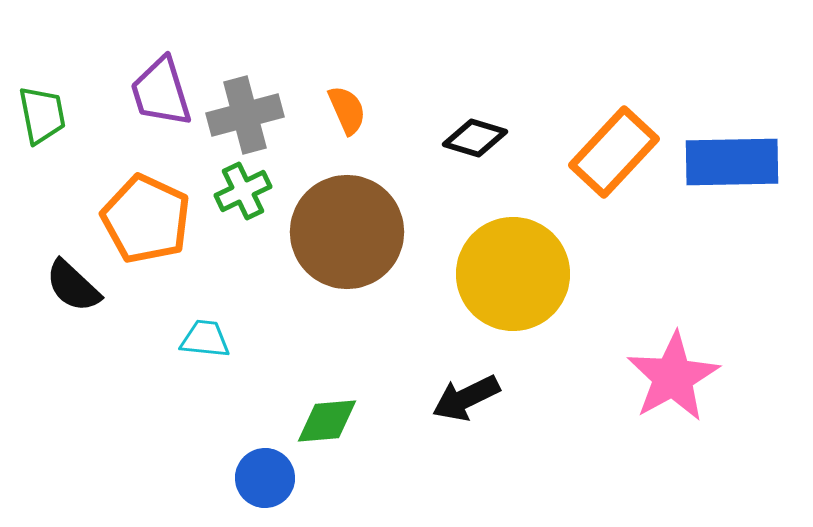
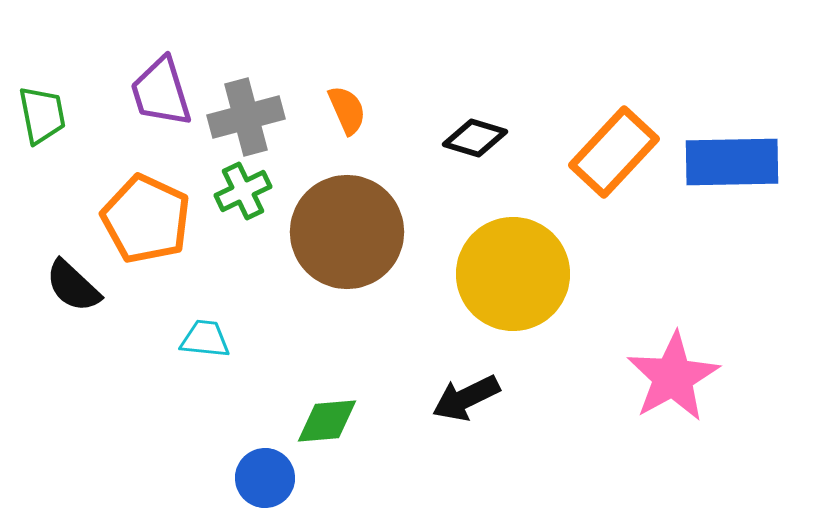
gray cross: moved 1 px right, 2 px down
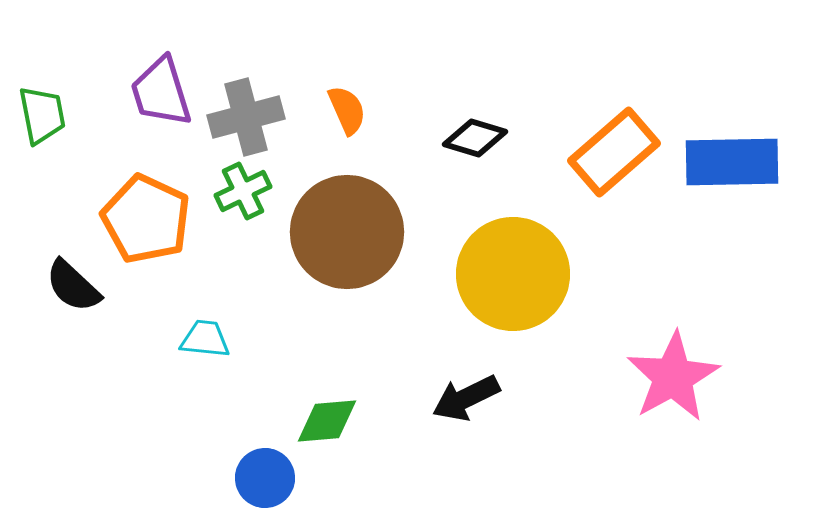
orange rectangle: rotated 6 degrees clockwise
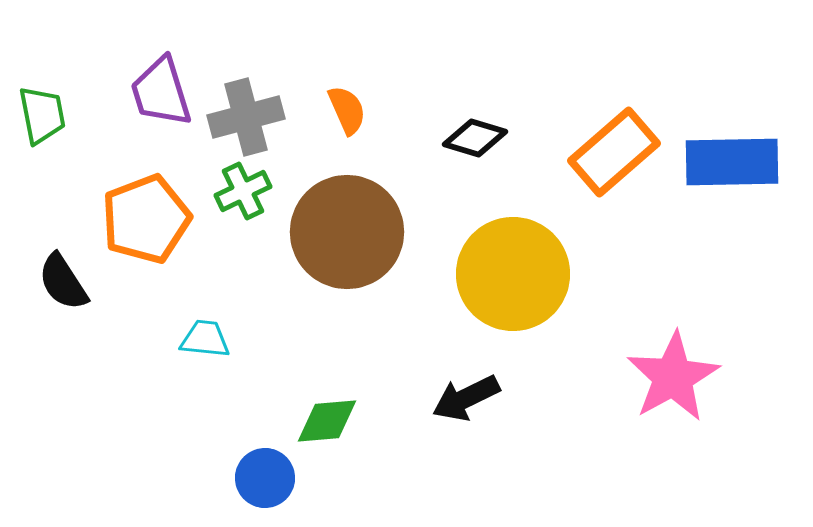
orange pentagon: rotated 26 degrees clockwise
black semicircle: moved 10 px left, 4 px up; rotated 14 degrees clockwise
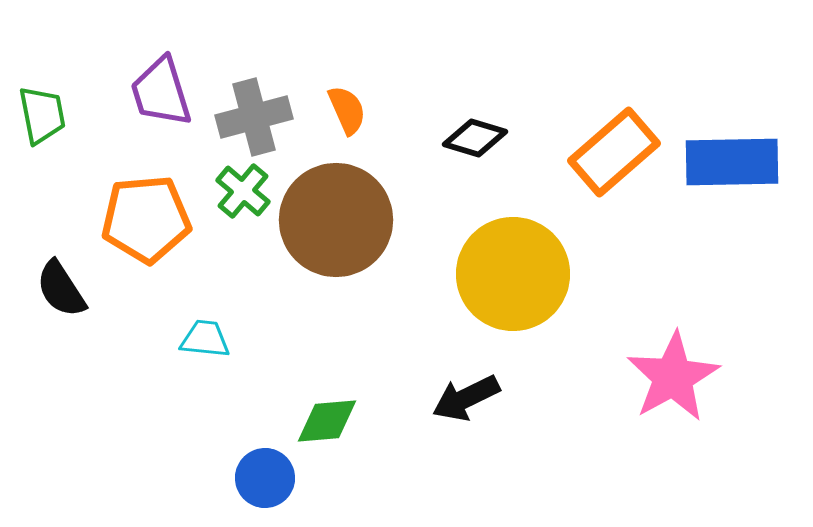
gray cross: moved 8 px right
green cross: rotated 24 degrees counterclockwise
orange pentagon: rotated 16 degrees clockwise
brown circle: moved 11 px left, 12 px up
black semicircle: moved 2 px left, 7 px down
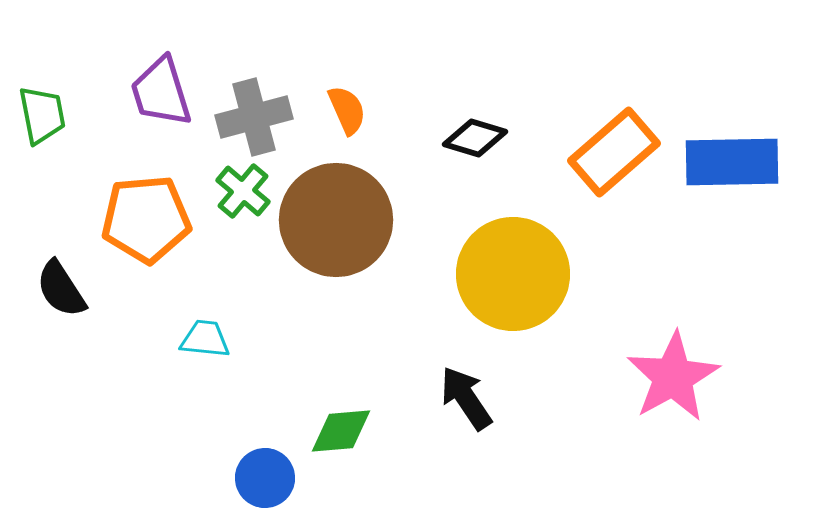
black arrow: rotated 82 degrees clockwise
green diamond: moved 14 px right, 10 px down
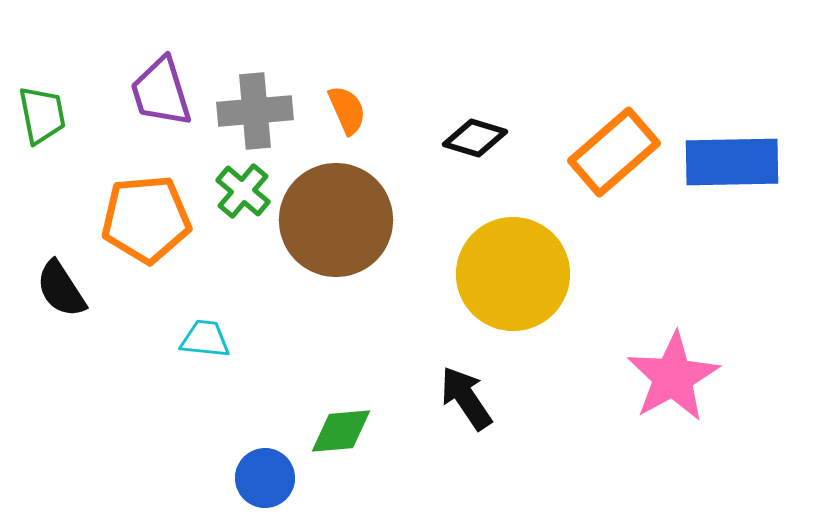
gray cross: moved 1 px right, 6 px up; rotated 10 degrees clockwise
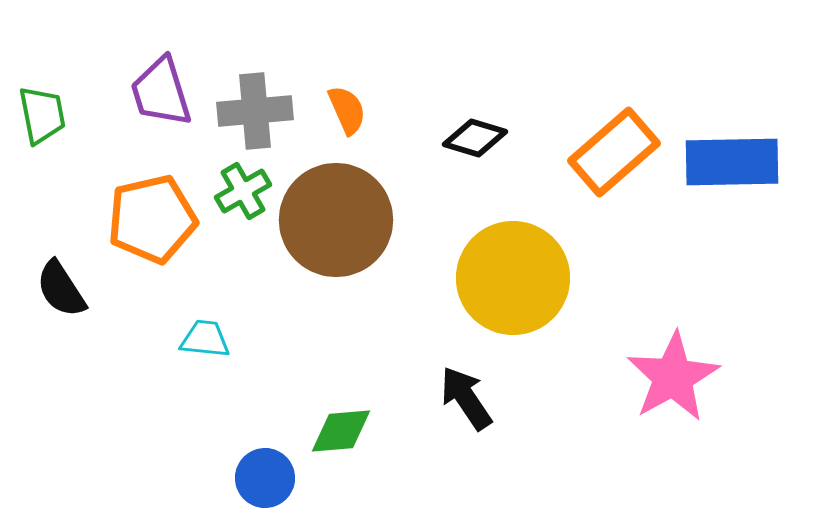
green cross: rotated 20 degrees clockwise
orange pentagon: moved 6 px right; rotated 8 degrees counterclockwise
yellow circle: moved 4 px down
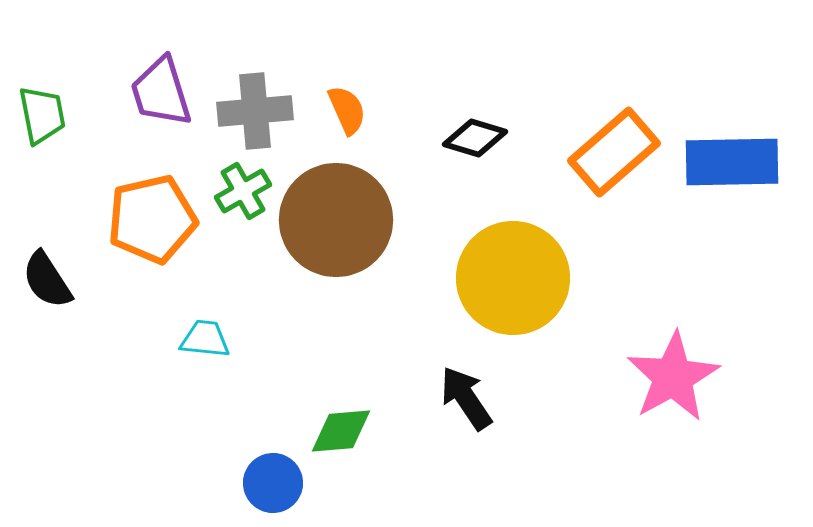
black semicircle: moved 14 px left, 9 px up
blue circle: moved 8 px right, 5 px down
